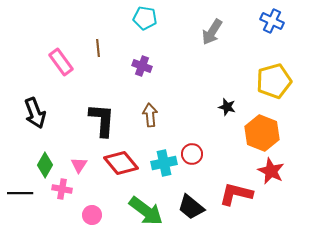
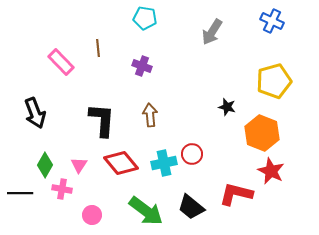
pink rectangle: rotated 8 degrees counterclockwise
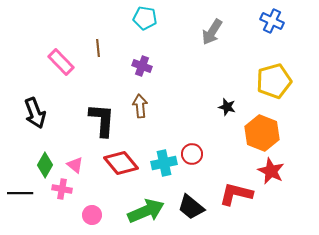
brown arrow: moved 10 px left, 9 px up
pink triangle: moved 4 px left; rotated 24 degrees counterclockwise
green arrow: rotated 60 degrees counterclockwise
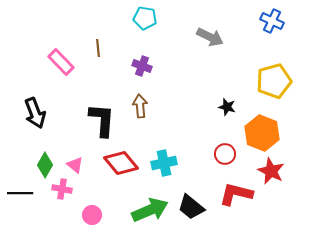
gray arrow: moved 2 px left, 5 px down; rotated 96 degrees counterclockwise
red circle: moved 33 px right
green arrow: moved 4 px right, 1 px up
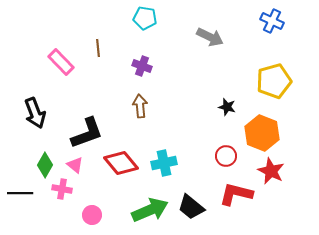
black L-shape: moved 15 px left, 13 px down; rotated 66 degrees clockwise
red circle: moved 1 px right, 2 px down
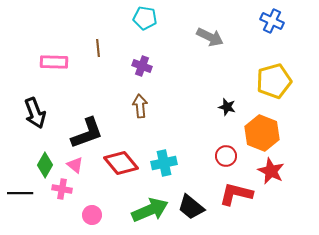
pink rectangle: moved 7 px left; rotated 44 degrees counterclockwise
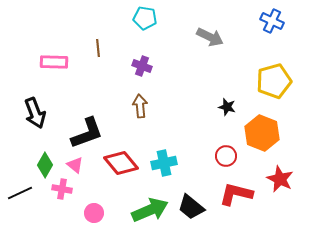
red star: moved 9 px right, 8 px down
black line: rotated 25 degrees counterclockwise
pink circle: moved 2 px right, 2 px up
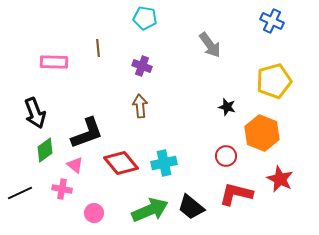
gray arrow: moved 8 px down; rotated 28 degrees clockwise
green diamond: moved 15 px up; rotated 25 degrees clockwise
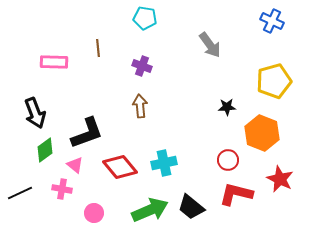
black star: rotated 18 degrees counterclockwise
red circle: moved 2 px right, 4 px down
red diamond: moved 1 px left, 4 px down
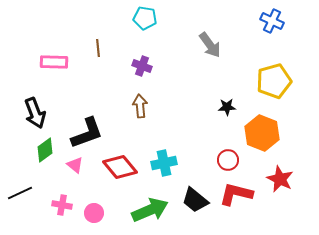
pink cross: moved 16 px down
black trapezoid: moved 4 px right, 7 px up
